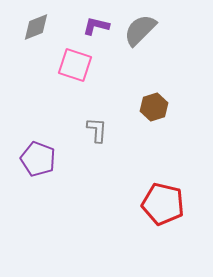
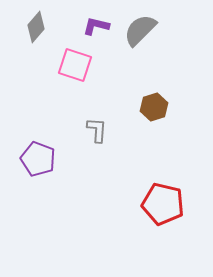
gray diamond: rotated 28 degrees counterclockwise
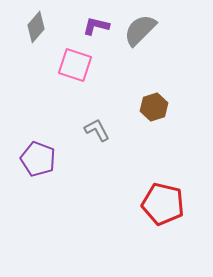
gray L-shape: rotated 32 degrees counterclockwise
